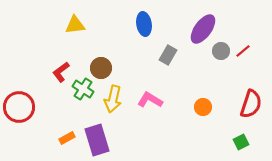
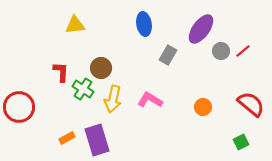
purple ellipse: moved 2 px left
red L-shape: rotated 130 degrees clockwise
red semicircle: rotated 68 degrees counterclockwise
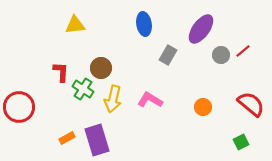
gray circle: moved 4 px down
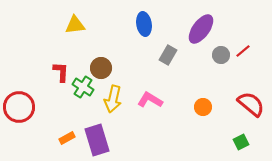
green cross: moved 2 px up
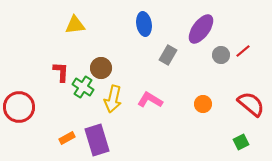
orange circle: moved 3 px up
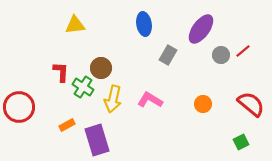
orange rectangle: moved 13 px up
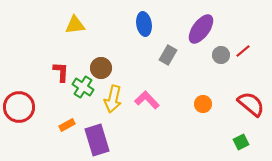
pink L-shape: moved 3 px left; rotated 15 degrees clockwise
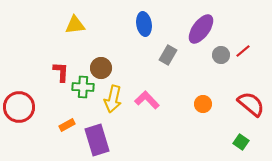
green cross: rotated 30 degrees counterclockwise
green square: rotated 28 degrees counterclockwise
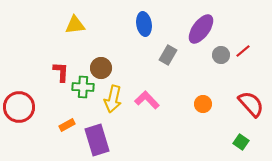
red semicircle: rotated 8 degrees clockwise
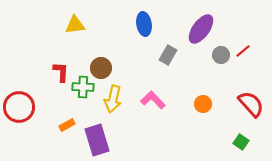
pink L-shape: moved 6 px right
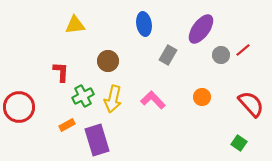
red line: moved 1 px up
brown circle: moved 7 px right, 7 px up
green cross: moved 9 px down; rotated 30 degrees counterclockwise
orange circle: moved 1 px left, 7 px up
green square: moved 2 px left, 1 px down
